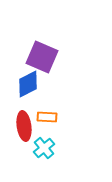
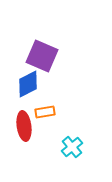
purple square: moved 1 px up
orange rectangle: moved 2 px left, 5 px up; rotated 12 degrees counterclockwise
cyan cross: moved 28 px right, 1 px up
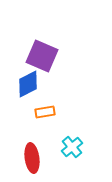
red ellipse: moved 8 px right, 32 px down
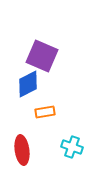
cyan cross: rotated 30 degrees counterclockwise
red ellipse: moved 10 px left, 8 px up
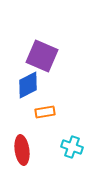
blue diamond: moved 1 px down
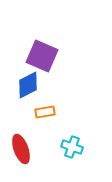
red ellipse: moved 1 px left, 1 px up; rotated 12 degrees counterclockwise
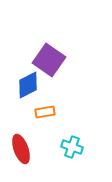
purple square: moved 7 px right, 4 px down; rotated 12 degrees clockwise
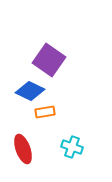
blue diamond: moved 2 px right, 6 px down; rotated 52 degrees clockwise
red ellipse: moved 2 px right
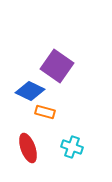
purple square: moved 8 px right, 6 px down
orange rectangle: rotated 24 degrees clockwise
red ellipse: moved 5 px right, 1 px up
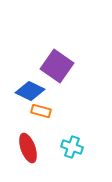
orange rectangle: moved 4 px left, 1 px up
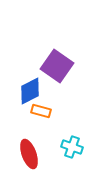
blue diamond: rotated 52 degrees counterclockwise
red ellipse: moved 1 px right, 6 px down
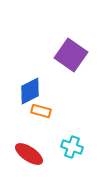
purple square: moved 14 px right, 11 px up
red ellipse: rotated 36 degrees counterclockwise
